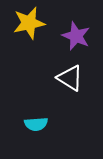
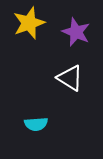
yellow star: rotated 8 degrees counterclockwise
purple star: moved 4 px up
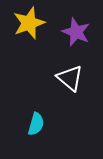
white triangle: rotated 8 degrees clockwise
cyan semicircle: rotated 70 degrees counterclockwise
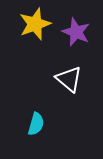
yellow star: moved 6 px right, 1 px down
white triangle: moved 1 px left, 1 px down
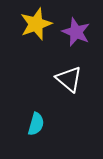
yellow star: moved 1 px right
